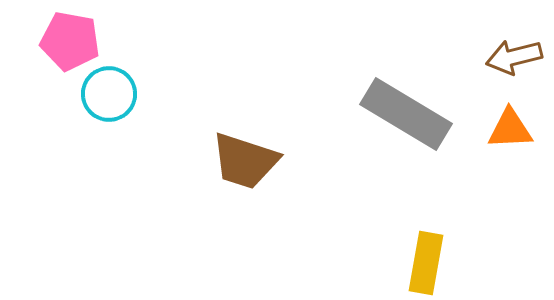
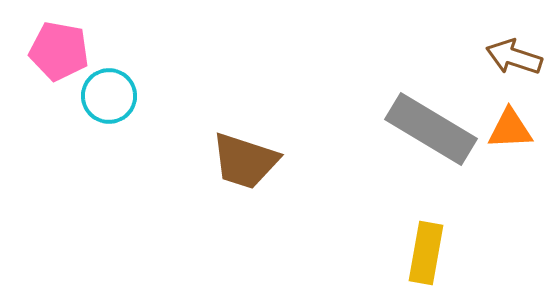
pink pentagon: moved 11 px left, 10 px down
brown arrow: rotated 32 degrees clockwise
cyan circle: moved 2 px down
gray rectangle: moved 25 px right, 15 px down
yellow rectangle: moved 10 px up
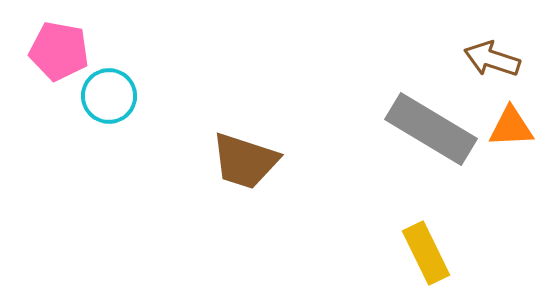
brown arrow: moved 22 px left, 2 px down
orange triangle: moved 1 px right, 2 px up
yellow rectangle: rotated 36 degrees counterclockwise
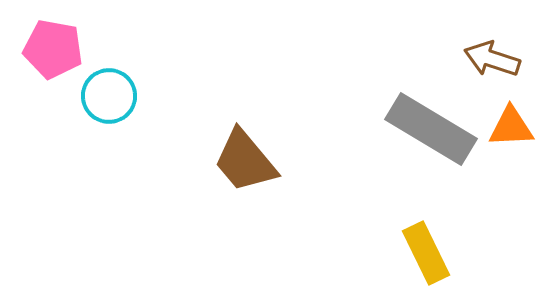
pink pentagon: moved 6 px left, 2 px up
brown trapezoid: rotated 32 degrees clockwise
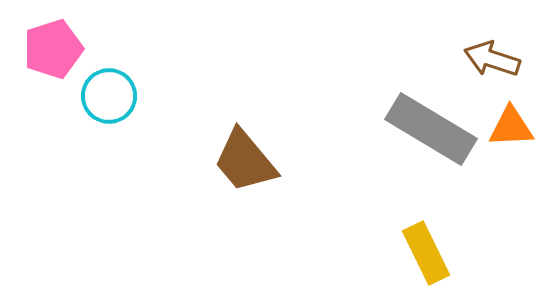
pink pentagon: rotated 28 degrees counterclockwise
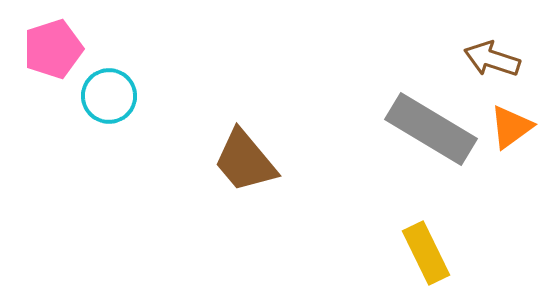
orange triangle: rotated 33 degrees counterclockwise
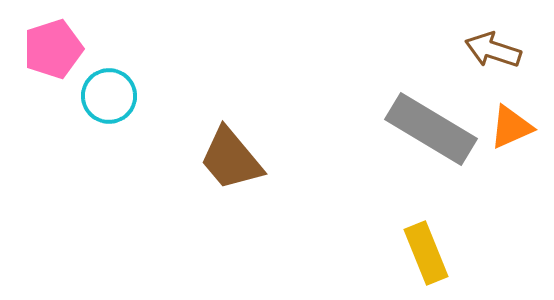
brown arrow: moved 1 px right, 9 px up
orange triangle: rotated 12 degrees clockwise
brown trapezoid: moved 14 px left, 2 px up
yellow rectangle: rotated 4 degrees clockwise
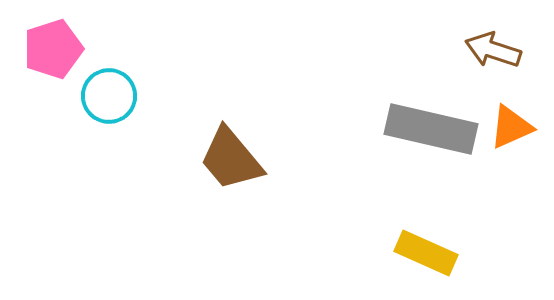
gray rectangle: rotated 18 degrees counterclockwise
yellow rectangle: rotated 44 degrees counterclockwise
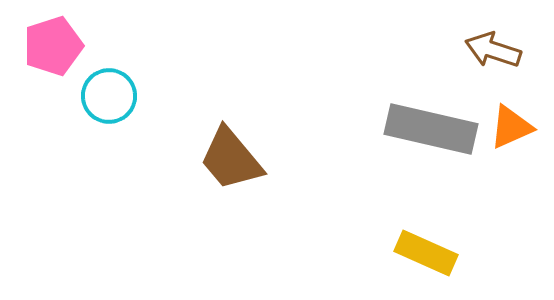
pink pentagon: moved 3 px up
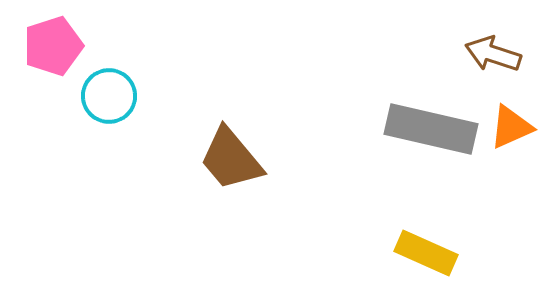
brown arrow: moved 4 px down
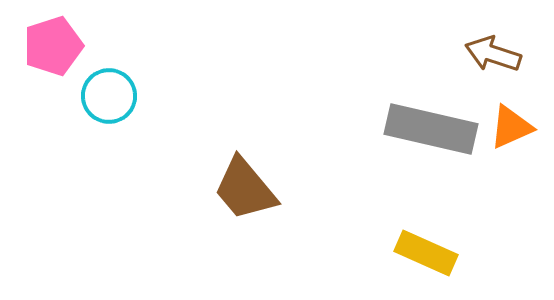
brown trapezoid: moved 14 px right, 30 px down
